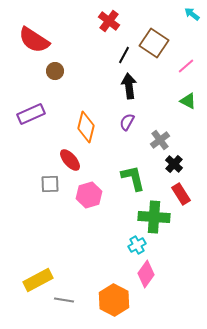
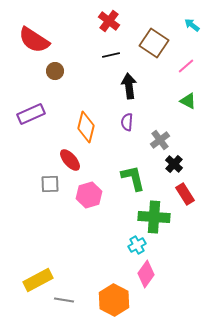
cyan arrow: moved 11 px down
black line: moved 13 px left; rotated 48 degrees clockwise
purple semicircle: rotated 24 degrees counterclockwise
red rectangle: moved 4 px right
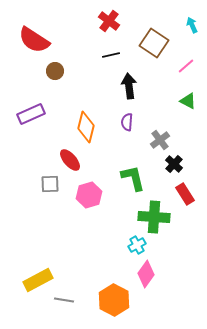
cyan arrow: rotated 28 degrees clockwise
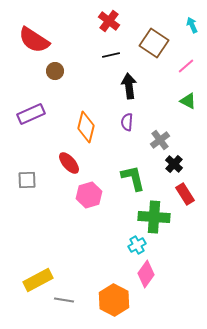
red ellipse: moved 1 px left, 3 px down
gray square: moved 23 px left, 4 px up
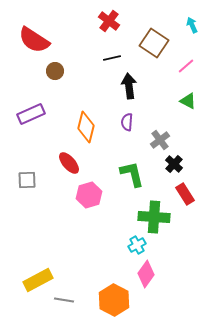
black line: moved 1 px right, 3 px down
green L-shape: moved 1 px left, 4 px up
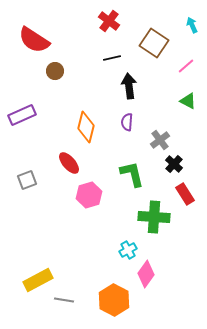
purple rectangle: moved 9 px left, 1 px down
gray square: rotated 18 degrees counterclockwise
cyan cross: moved 9 px left, 5 px down
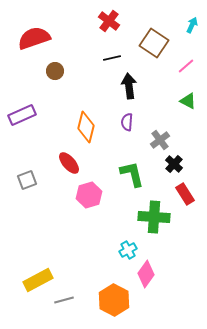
cyan arrow: rotated 49 degrees clockwise
red semicircle: moved 2 px up; rotated 128 degrees clockwise
gray line: rotated 24 degrees counterclockwise
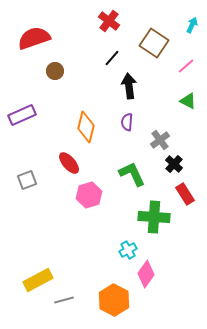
black line: rotated 36 degrees counterclockwise
green L-shape: rotated 12 degrees counterclockwise
